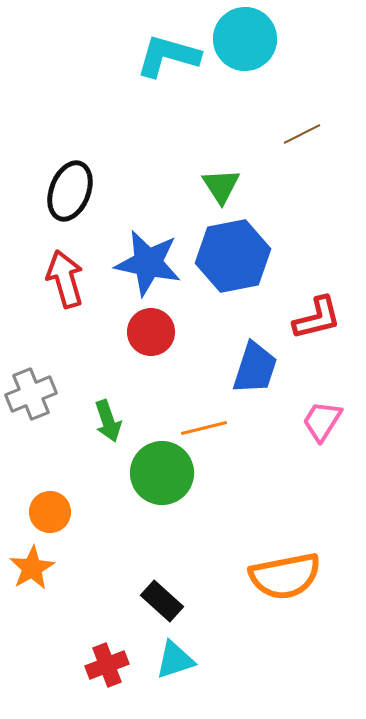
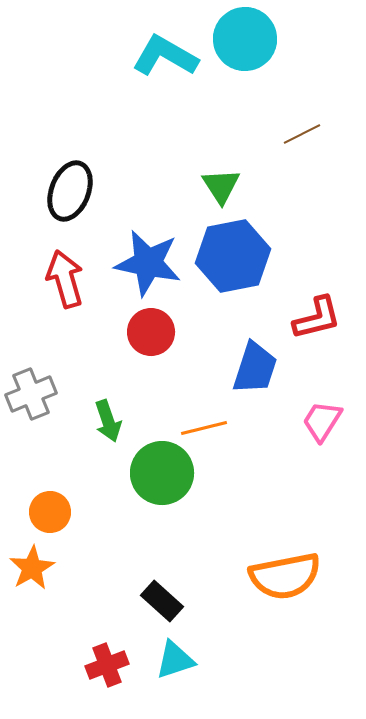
cyan L-shape: moved 3 px left; rotated 14 degrees clockwise
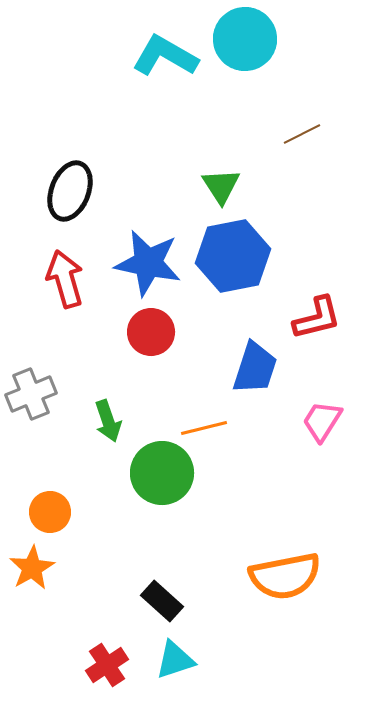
red cross: rotated 12 degrees counterclockwise
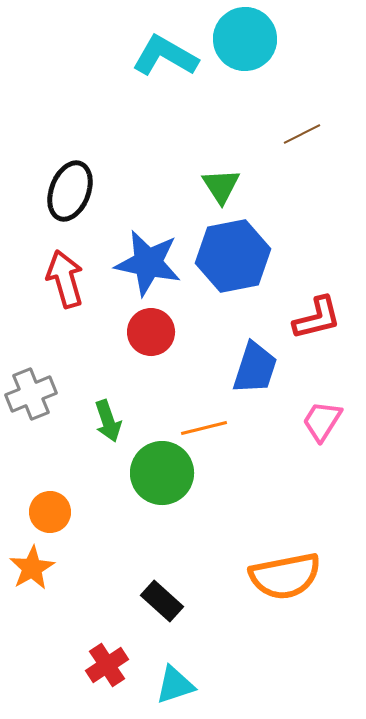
cyan triangle: moved 25 px down
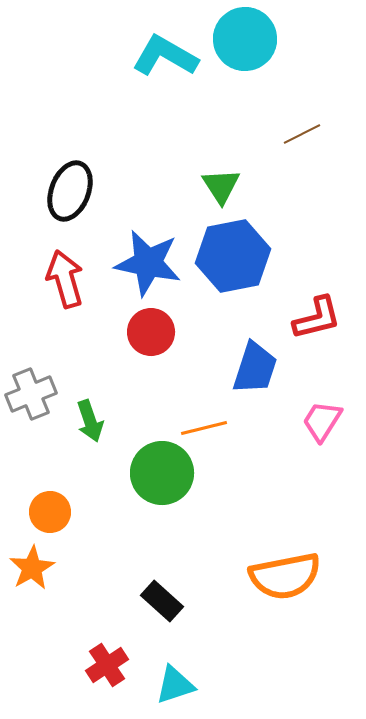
green arrow: moved 18 px left
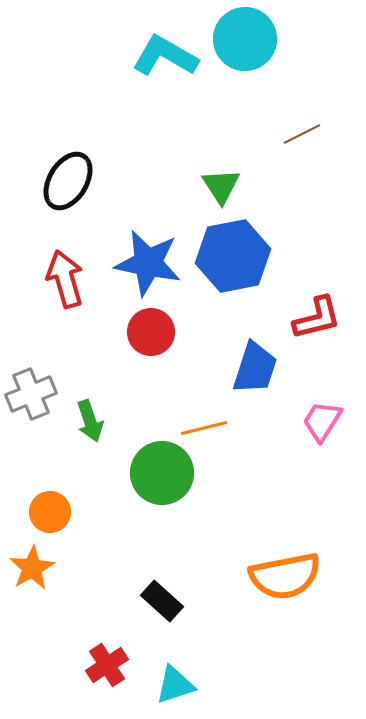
black ellipse: moved 2 px left, 10 px up; rotated 10 degrees clockwise
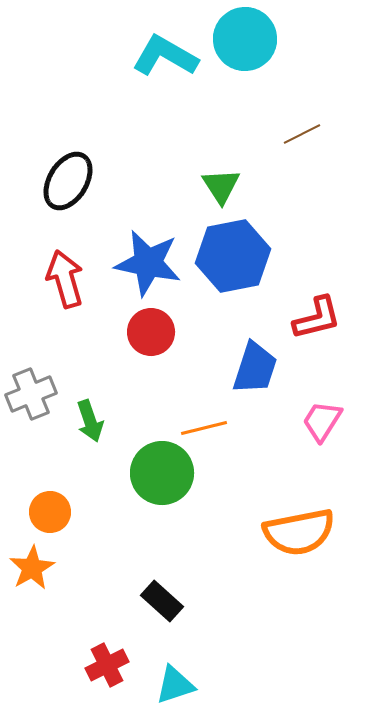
orange semicircle: moved 14 px right, 44 px up
red cross: rotated 6 degrees clockwise
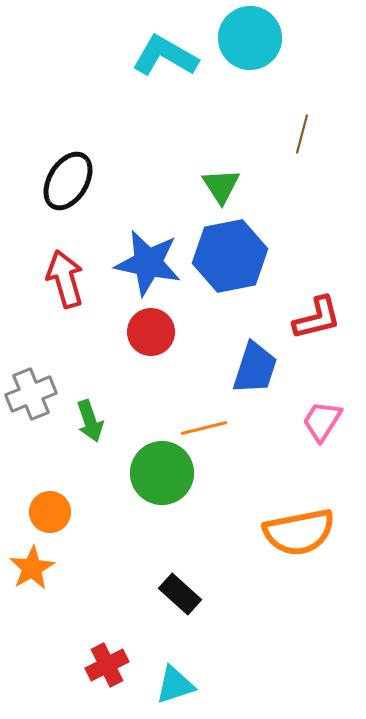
cyan circle: moved 5 px right, 1 px up
brown line: rotated 48 degrees counterclockwise
blue hexagon: moved 3 px left
black rectangle: moved 18 px right, 7 px up
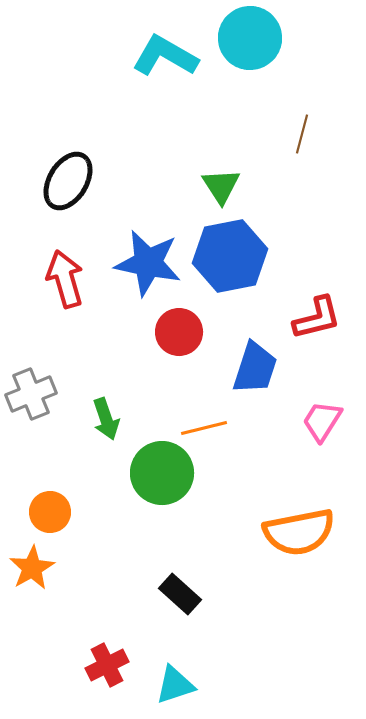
red circle: moved 28 px right
green arrow: moved 16 px right, 2 px up
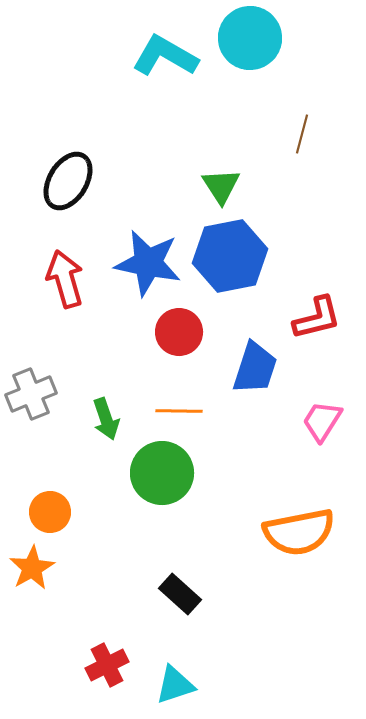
orange line: moved 25 px left, 17 px up; rotated 15 degrees clockwise
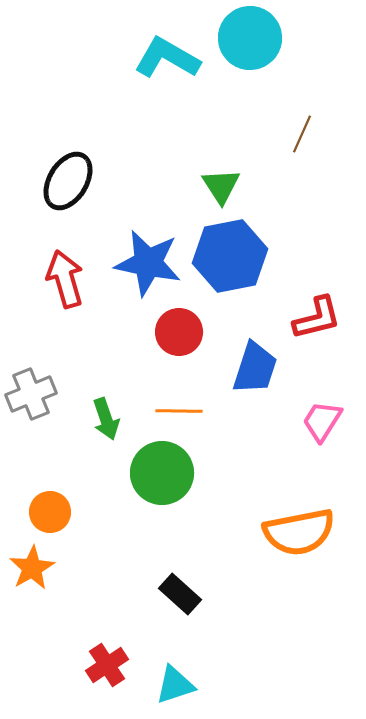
cyan L-shape: moved 2 px right, 2 px down
brown line: rotated 9 degrees clockwise
red cross: rotated 6 degrees counterclockwise
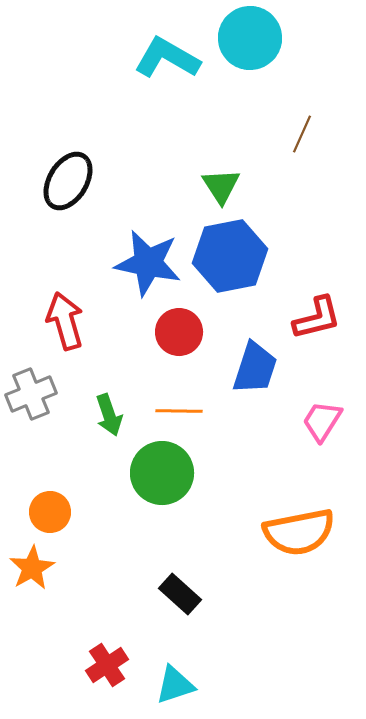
red arrow: moved 42 px down
green arrow: moved 3 px right, 4 px up
